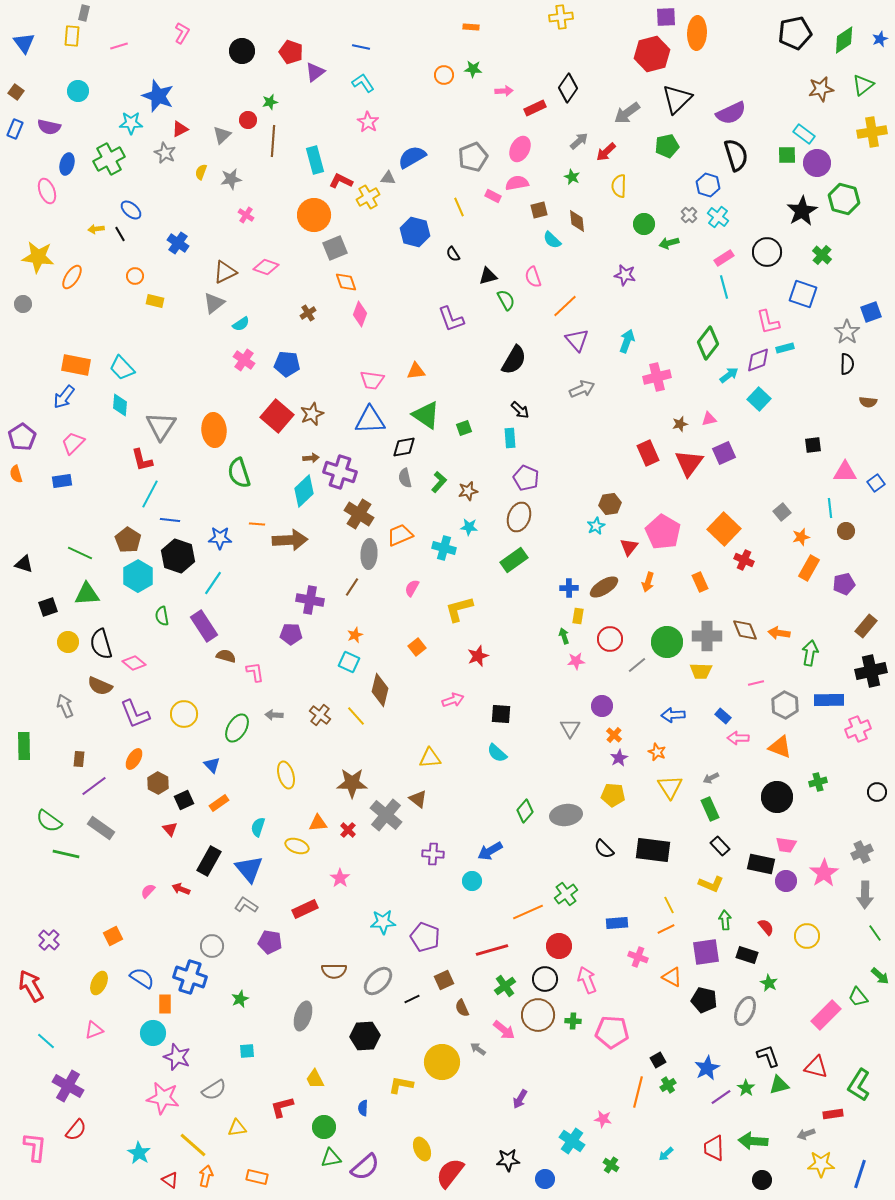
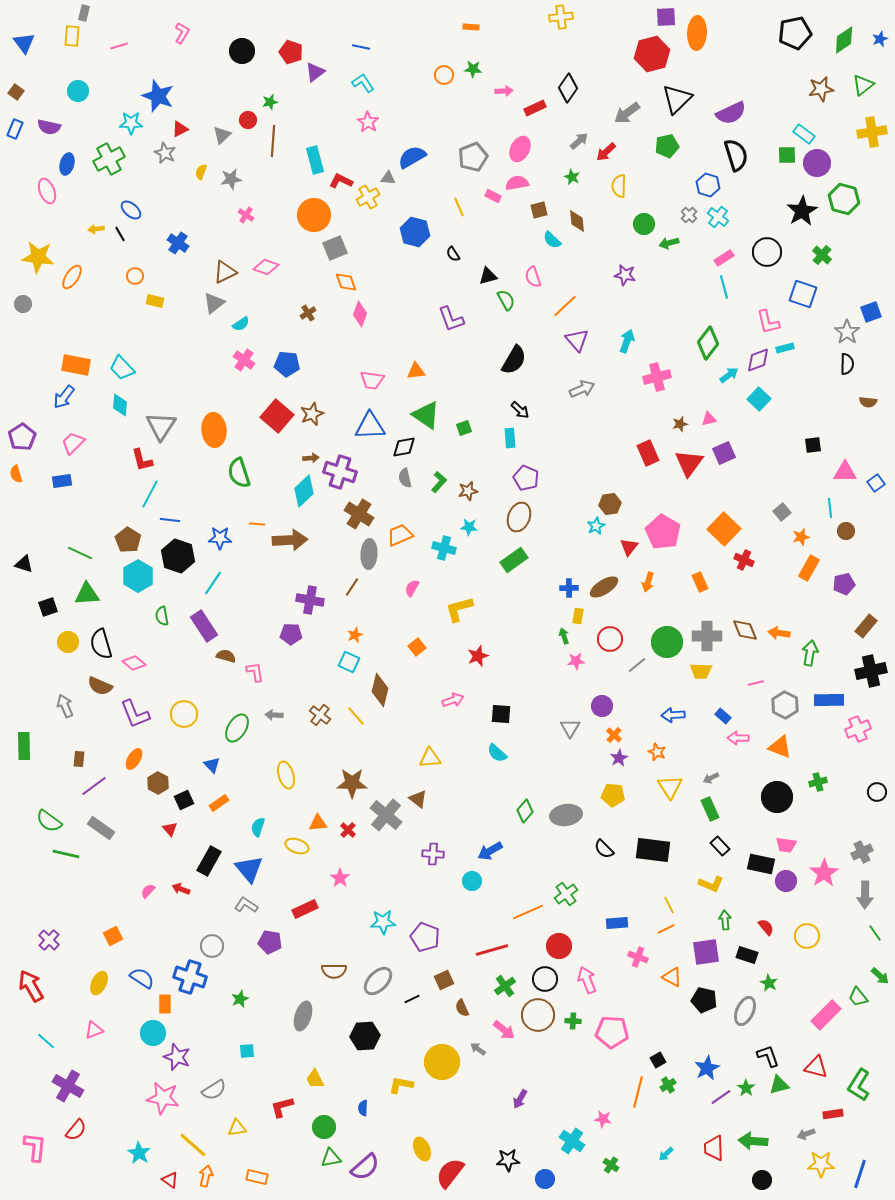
blue triangle at (370, 420): moved 6 px down
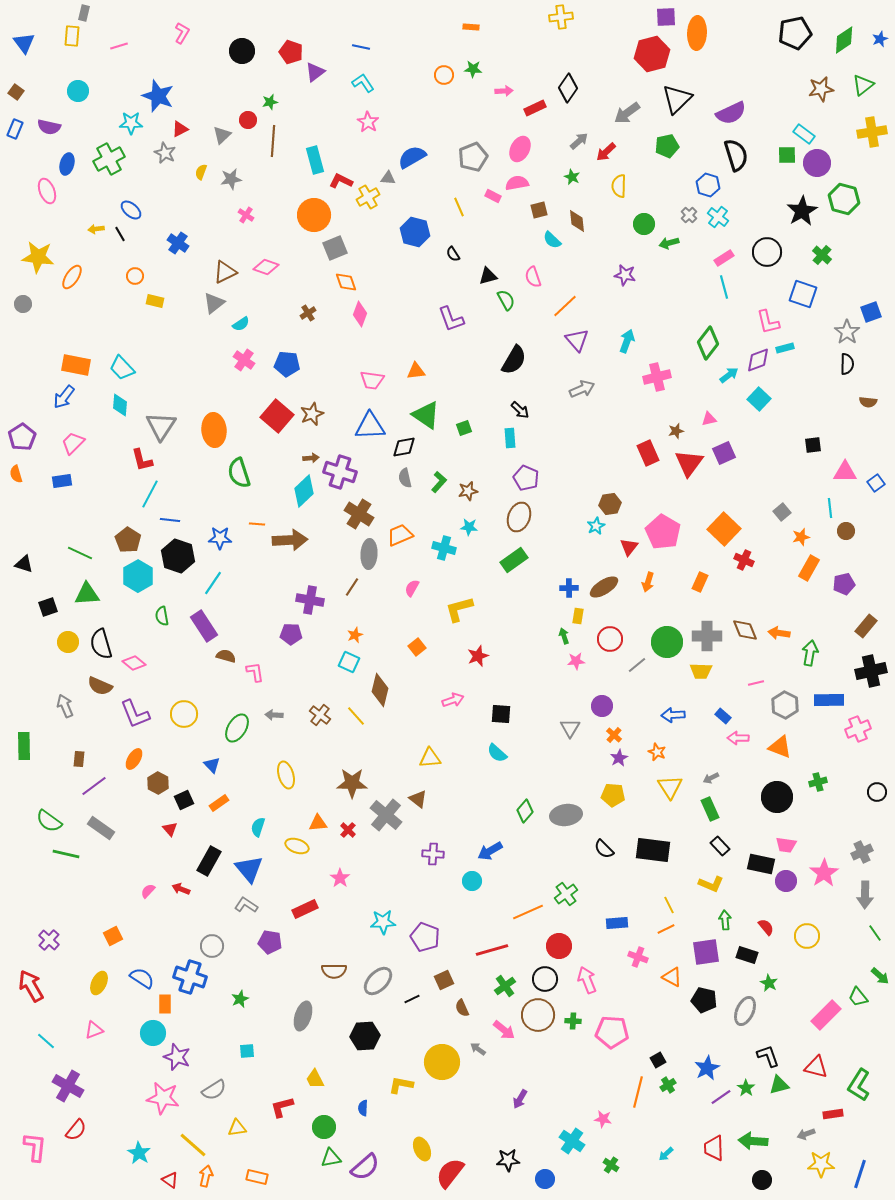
brown star at (680, 424): moved 4 px left, 7 px down
orange rectangle at (700, 582): rotated 48 degrees clockwise
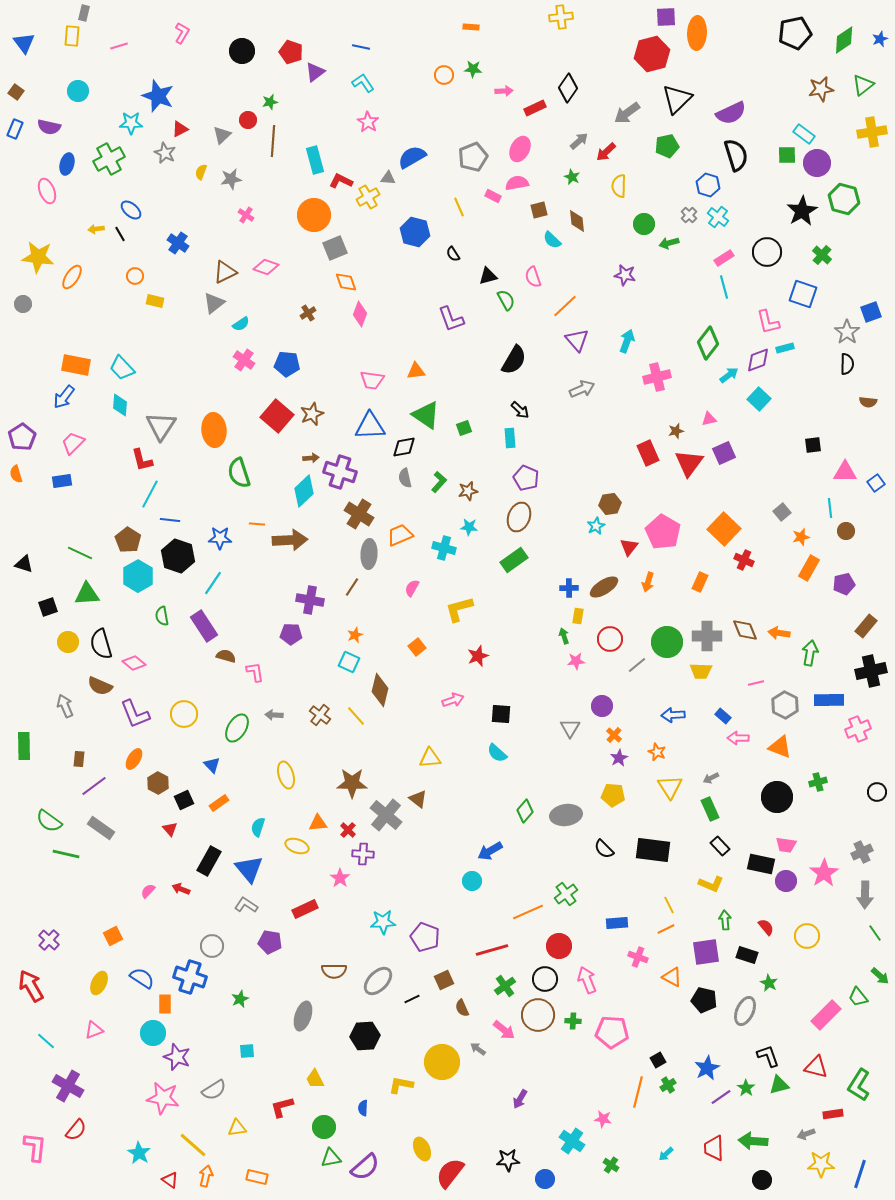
purple cross at (433, 854): moved 70 px left
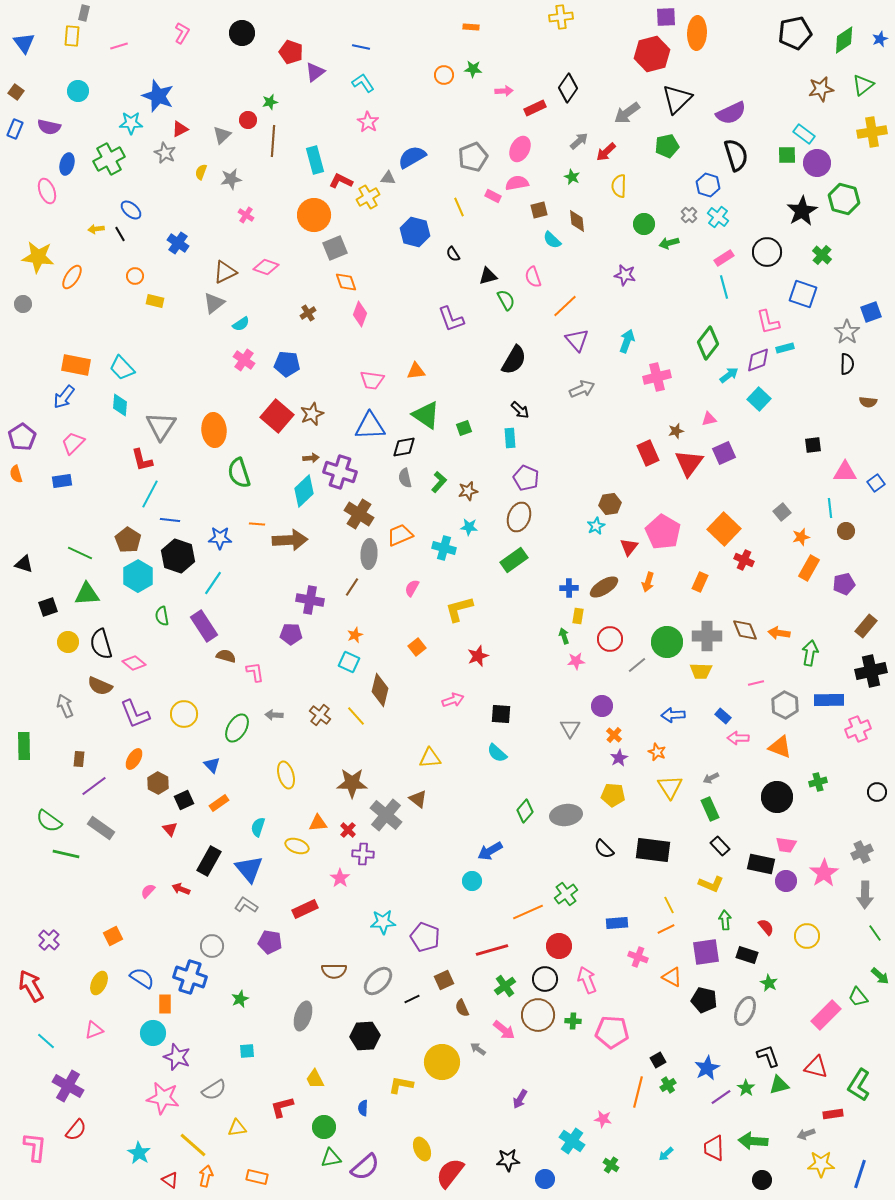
black circle at (242, 51): moved 18 px up
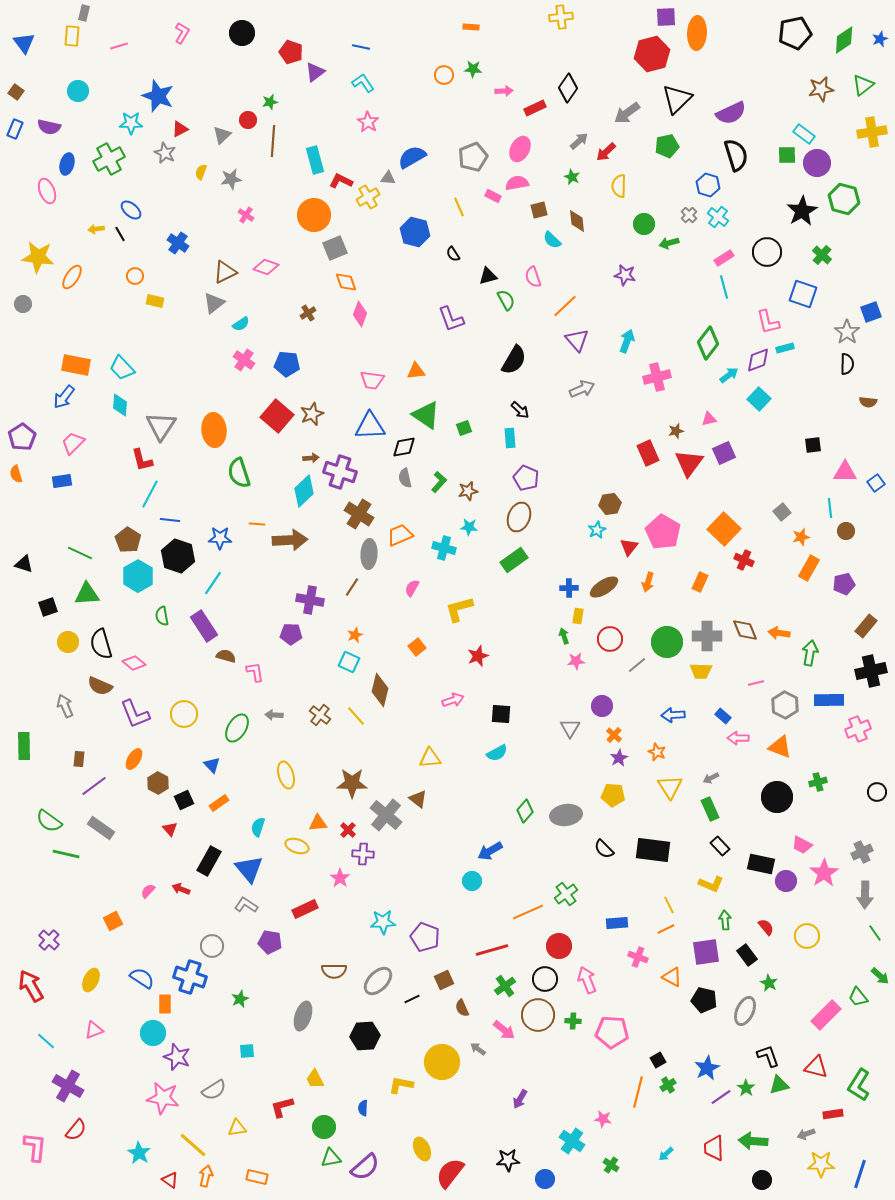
cyan star at (596, 526): moved 1 px right, 4 px down
cyan semicircle at (497, 753): rotated 70 degrees counterclockwise
pink trapezoid at (786, 845): moved 16 px right; rotated 20 degrees clockwise
orange square at (113, 936): moved 15 px up
black rectangle at (747, 955): rotated 35 degrees clockwise
yellow ellipse at (99, 983): moved 8 px left, 3 px up
